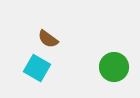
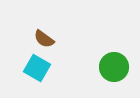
brown semicircle: moved 4 px left
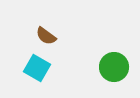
brown semicircle: moved 2 px right, 3 px up
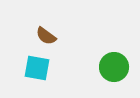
cyan square: rotated 20 degrees counterclockwise
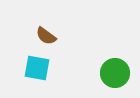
green circle: moved 1 px right, 6 px down
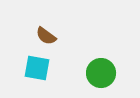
green circle: moved 14 px left
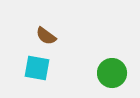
green circle: moved 11 px right
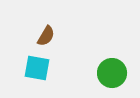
brown semicircle: rotated 95 degrees counterclockwise
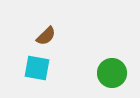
brown semicircle: rotated 15 degrees clockwise
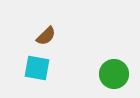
green circle: moved 2 px right, 1 px down
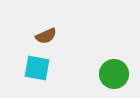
brown semicircle: rotated 20 degrees clockwise
